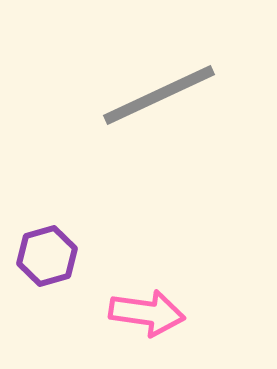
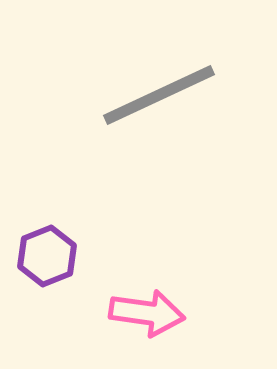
purple hexagon: rotated 6 degrees counterclockwise
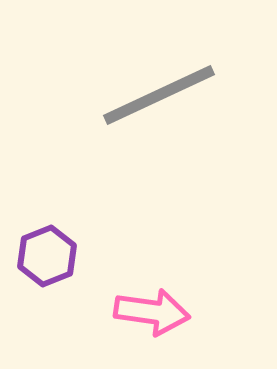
pink arrow: moved 5 px right, 1 px up
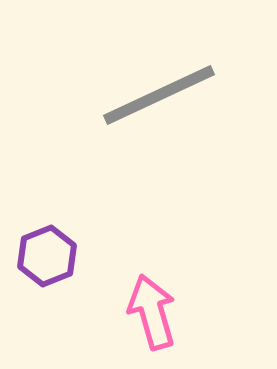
pink arrow: rotated 114 degrees counterclockwise
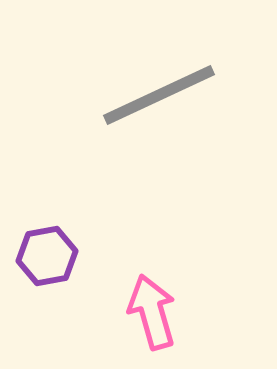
purple hexagon: rotated 12 degrees clockwise
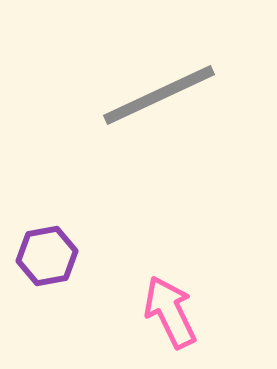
pink arrow: moved 18 px right; rotated 10 degrees counterclockwise
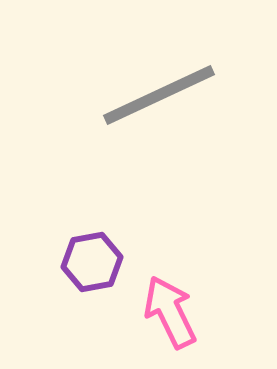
purple hexagon: moved 45 px right, 6 px down
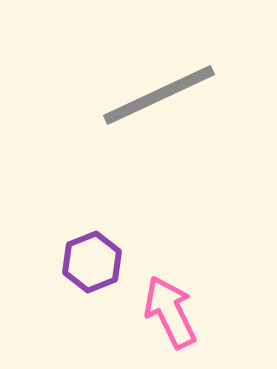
purple hexagon: rotated 12 degrees counterclockwise
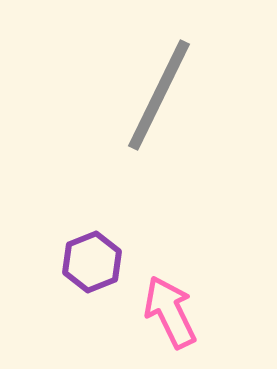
gray line: rotated 39 degrees counterclockwise
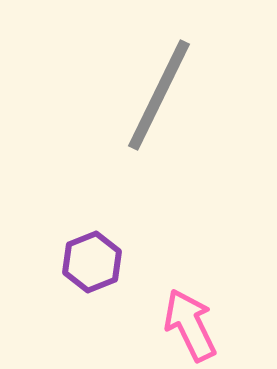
pink arrow: moved 20 px right, 13 px down
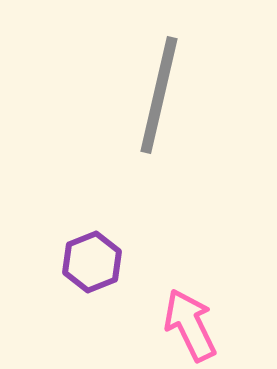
gray line: rotated 13 degrees counterclockwise
